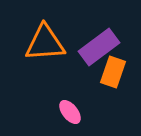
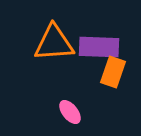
orange triangle: moved 9 px right
purple rectangle: rotated 39 degrees clockwise
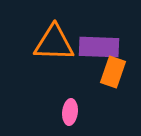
orange triangle: rotated 6 degrees clockwise
pink ellipse: rotated 45 degrees clockwise
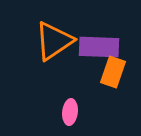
orange triangle: moved 2 px up; rotated 36 degrees counterclockwise
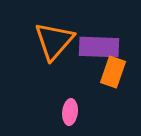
orange triangle: rotated 15 degrees counterclockwise
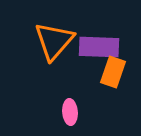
pink ellipse: rotated 10 degrees counterclockwise
